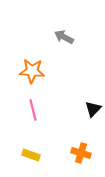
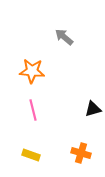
gray arrow: rotated 12 degrees clockwise
black triangle: rotated 30 degrees clockwise
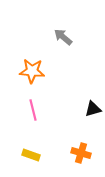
gray arrow: moved 1 px left
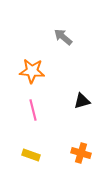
black triangle: moved 11 px left, 8 px up
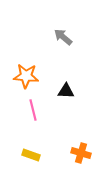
orange star: moved 6 px left, 5 px down
black triangle: moved 16 px left, 10 px up; rotated 18 degrees clockwise
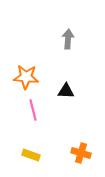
gray arrow: moved 5 px right, 2 px down; rotated 54 degrees clockwise
orange star: moved 1 px down
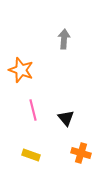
gray arrow: moved 4 px left
orange star: moved 5 px left, 7 px up; rotated 15 degrees clockwise
black triangle: moved 27 px down; rotated 48 degrees clockwise
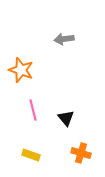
gray arrow: rotated 102 degrees counterclockwise
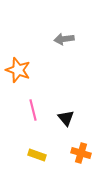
orange star: moved 3 px left
yellow rectangle: moved 6 px right
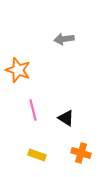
black triangle: rotated 18 degrees counterclockwise
